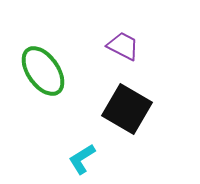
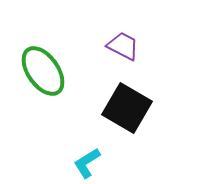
black square: moved 1 px up
cyan L-shape: moved 5 px right, 4 px down
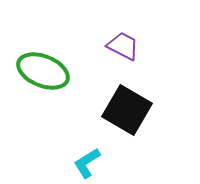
green ellipse: rotated 33 degrees counterclockwise
black square: moved 2 px down
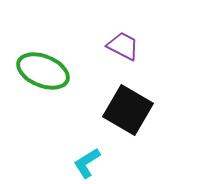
black square: moved 1 px right
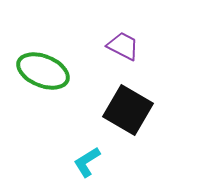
cyan L-shape: moved 1 px up
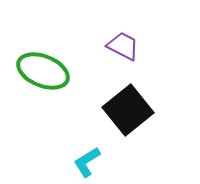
black square: rotated 21 degrees clockwise
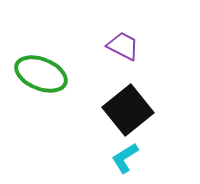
green ellipse: moved 2 px left, 3 px down
cyan L-shape: moved 38 px right, 4 px up
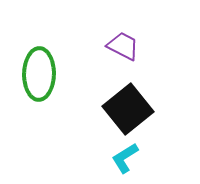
green ellipse: moved 2 px left; rotated 69 degrees clockwise
black square: moved 1 px up
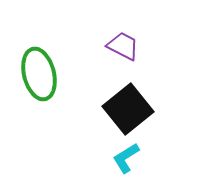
green ellipse: rotated 15 degrees counterclockwise
cyan L-shape: moved 1 px right
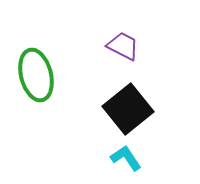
green ellipse: moved 3 px left, 1 px down
cyan L-shape: rotated 88 degrees clockwise
